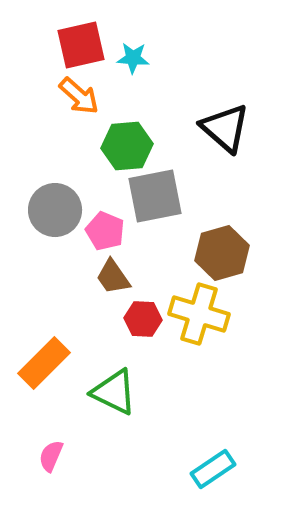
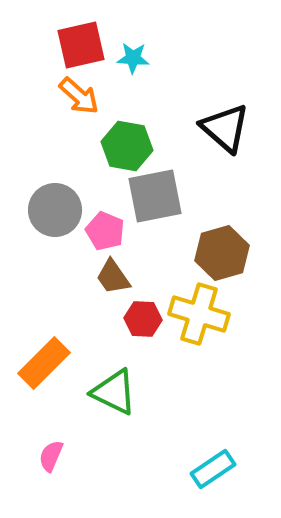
green hexagon: rotated 15 degrees clockwise
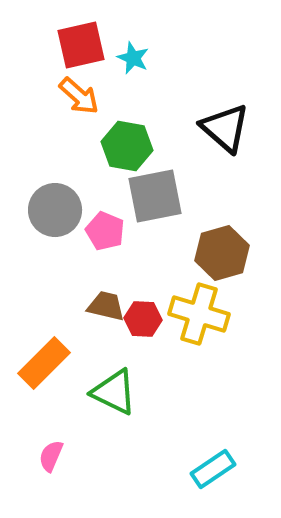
cyan star: rotated 20 degrees clockwise
brown trapezoid: moved 7 px left, 29 px down; rotated 138 degrees clockwise
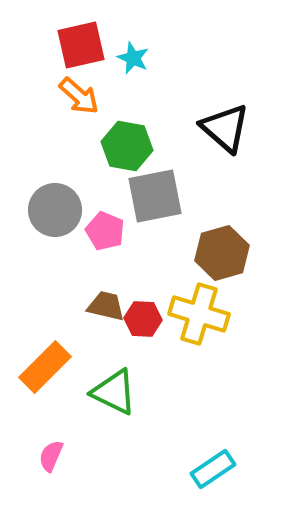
orange rectangle: moved 1 px right, 4 px down
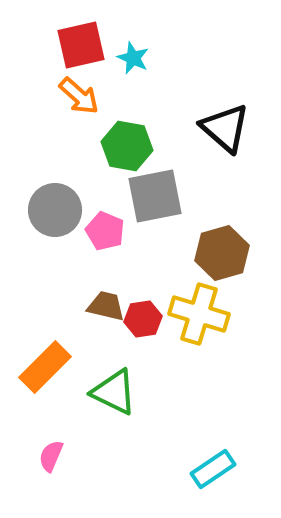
red hexagon: rotated 12 degrees counterclockwise
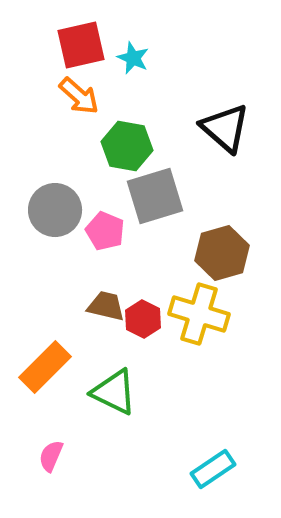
gray square: rotated 6 degrees counterclockwise
red hexagon: rotated 24 degrees counterclockwise
